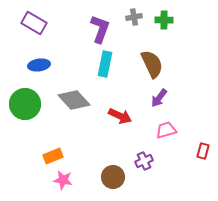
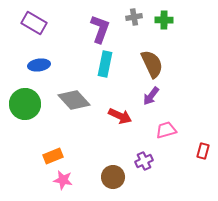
purple arrow: moved 8 px left, 2 px up
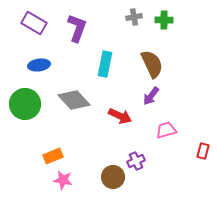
purple L-shape: moved 23 px left, 1 px up
purple cross: moved 8 px left
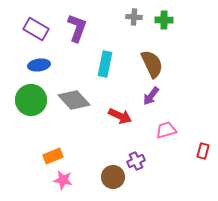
gray cross: rotated 14 degrees clockwise
purple rectangle: moved 2 px right, 6 px down
green circle: moved 6 px right, 4 px up
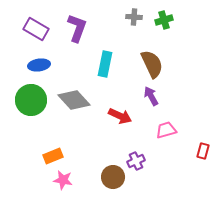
green cross: rotated 18 degrees counterclockwise
purple arrow: rotated 114 degrees clockwise
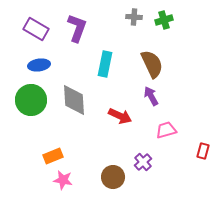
gray diamond: rotated 40 degrees clockwise
purple cross: moved 7 px right, 1 px down; rotated 18 degrees counterclockwise
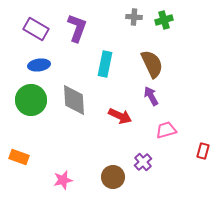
orange rectangle: moved 34 px left, 1 px down; rotated 42 degrees clockwise
pink star: rotated 24 degrees counterclockwise
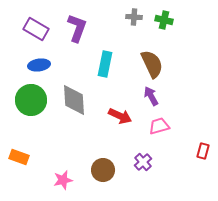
green cross: rotated 30 degrees clockwise
pink trapezoid: moved 7 px left, 4 px up
brown circle: moved 10 px left, 7 px up
